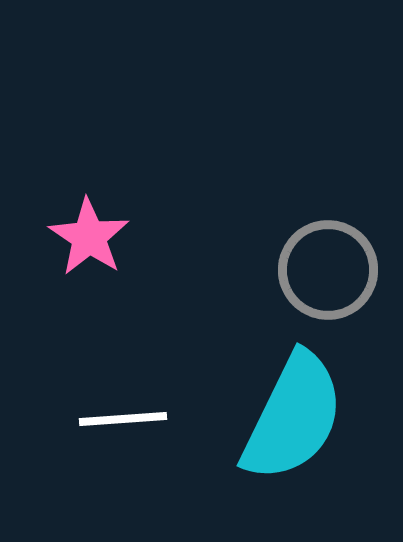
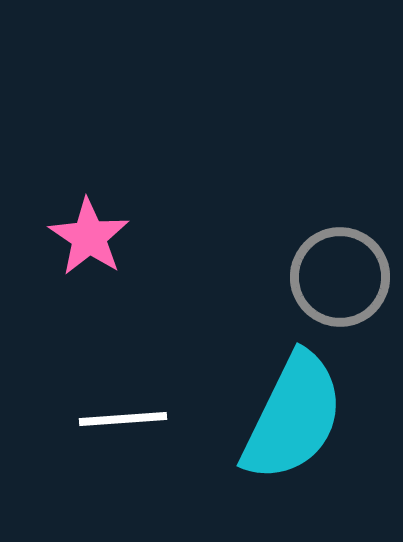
gray circle: moved 12 px right, 7 px down
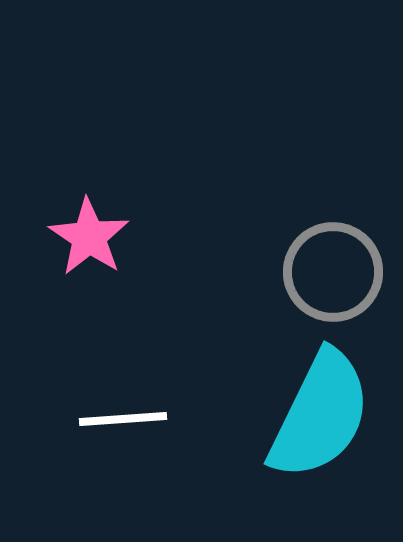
gray circle: moved 7 px left, 5 px up
cyan semicircle: moved 27 px right, 2 px up
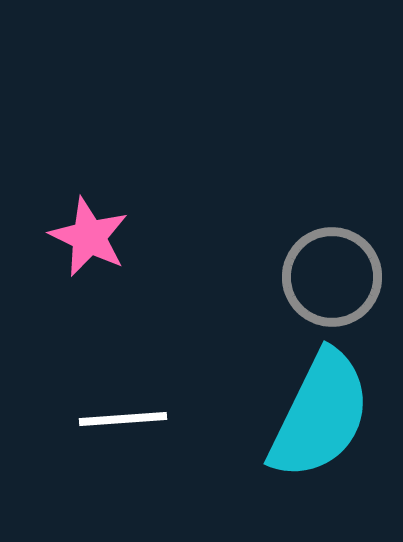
pink star: rotated 8 degrees counterclockwise
gray circle: moved 1 px left, 5 px down
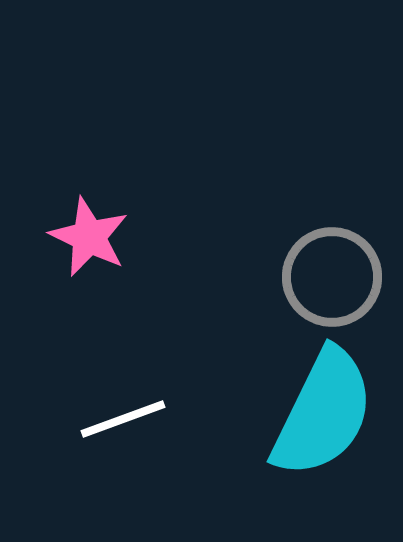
cyan semicircle: moved 3 px right, 2 px up
white line: rotated 16 degrees counterclockwise
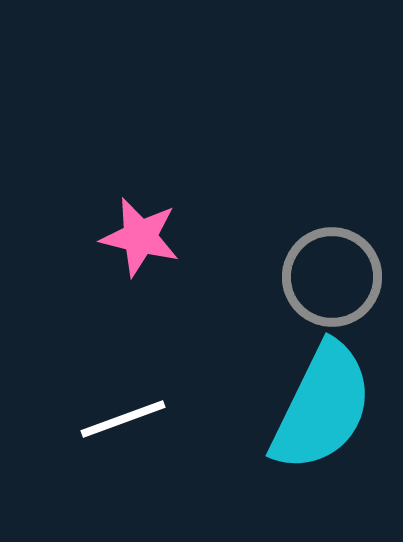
pink star: moved 51 px right; rotated 12 degrees counterclockwise
cyan semicircle: moved 1 px left, 6 px up
